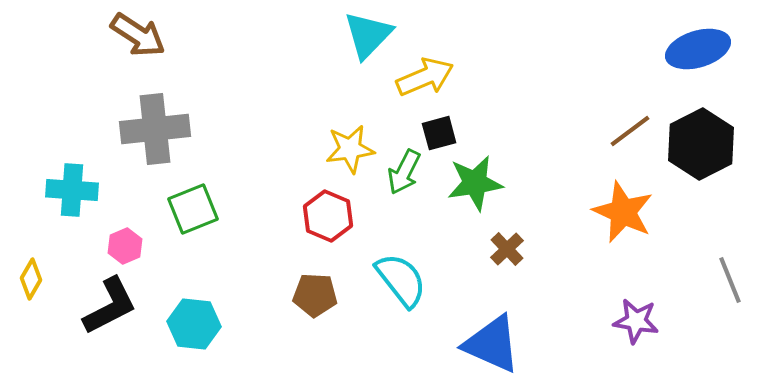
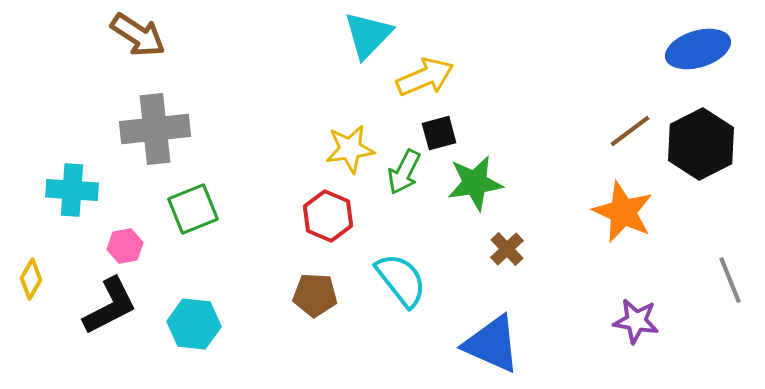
pink hexagon: rotated 12 degrees clockwise
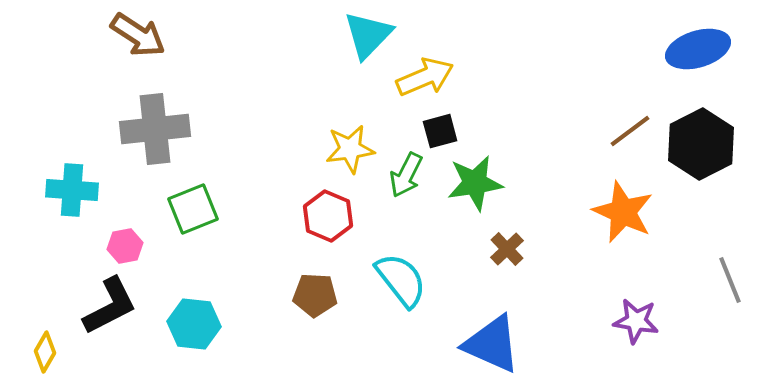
black square: moved 1 px right, 2 px up
green arrow: moved 2 px right, 3 px down
yellow diamond: moved 14 px right, 73 px down
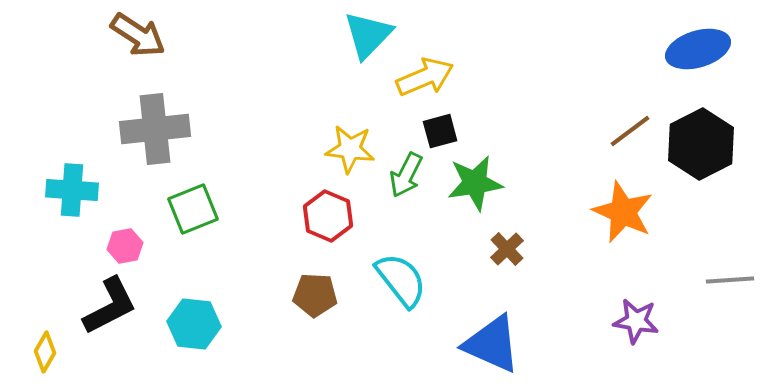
yellow star: rotated 15 degrees clockwise
gray line: rotated 72 degrees counterclockwise
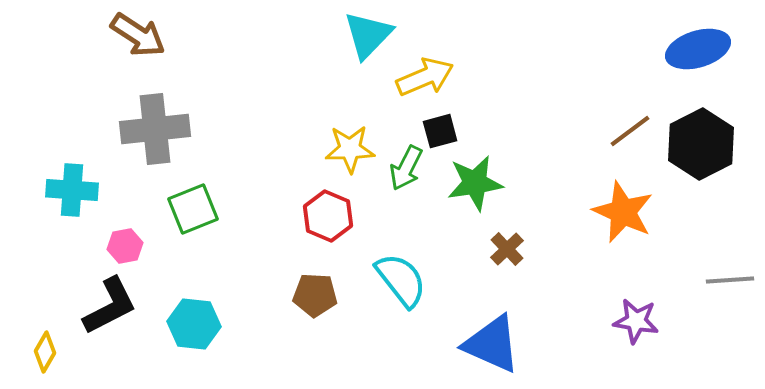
yellow star: rotated 9 degrees counterclockwise
green arrow: moved 7 px up
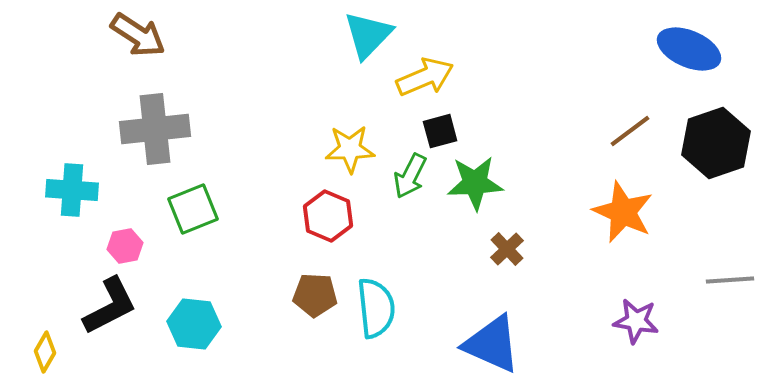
blue ellipse: moved 9 px left; rotated 40 degrees clockwise
black hexagon: moved 15 px right, 1 px up; rotated 8 degrees clockwise
green arrow: moved 4 px right, 8 px down
green star: rotated 6 degrees clockwise
cyan semicircle: moved 25 px left, 28 px down; rotated 32 degrees clockwise
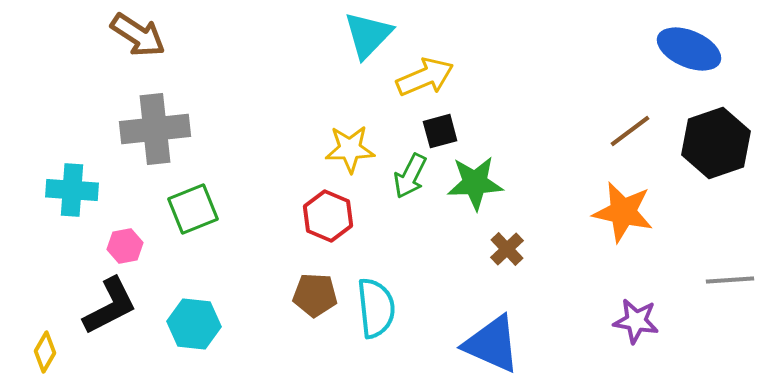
orange star: rotated 12 degrees counterclockwise
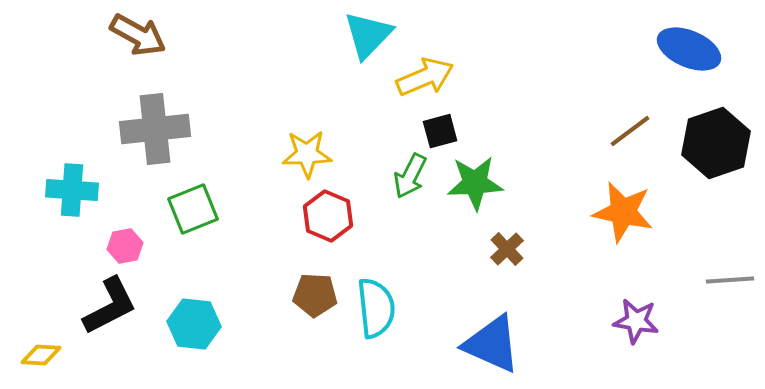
brown arrow: rotated 4 degrees counterclockwise
yellow star: moved 43 px left, 5 px down
yellow diamond: moved 4 px left, 3 px down; rotated 63 degrees clockwise
